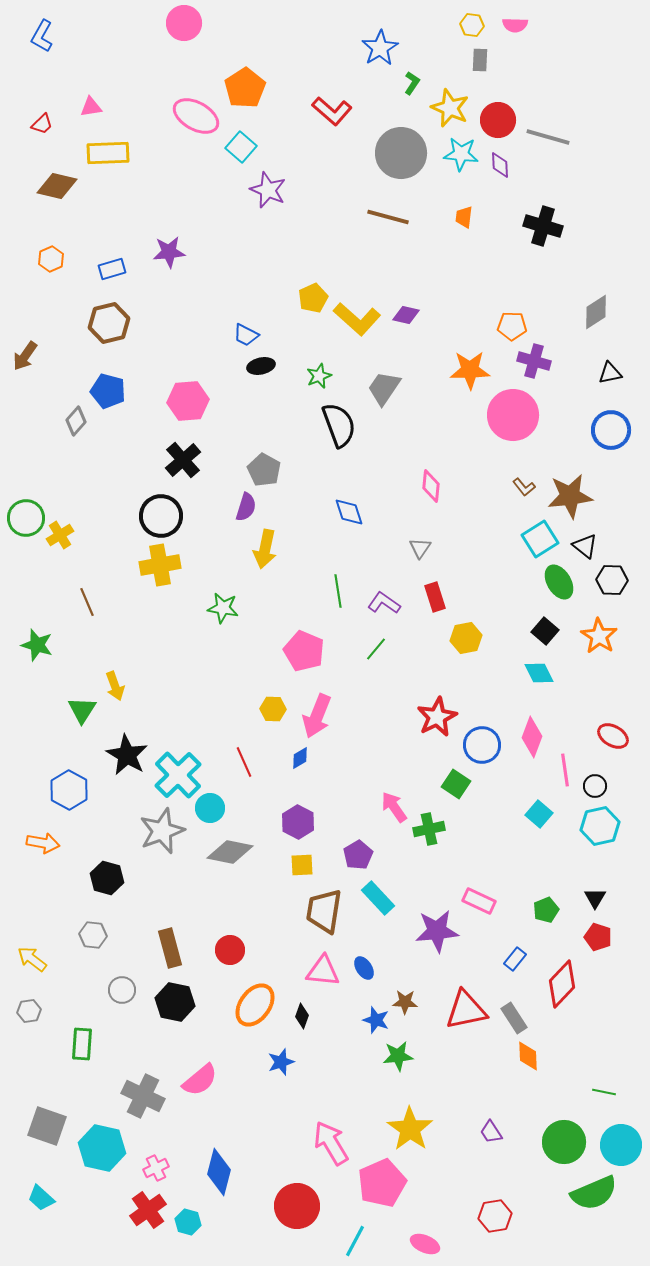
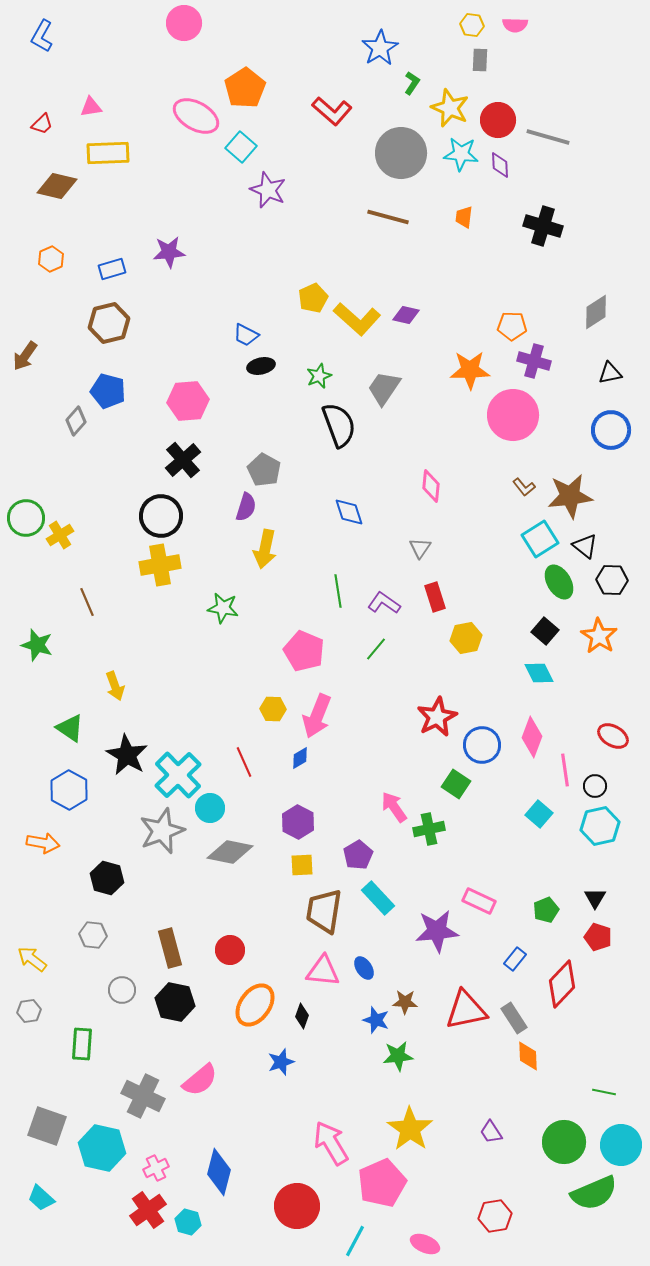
green triangle at (82, 710): moved 12 px left, 18 px down; rotated 28 degrees counterclockwise
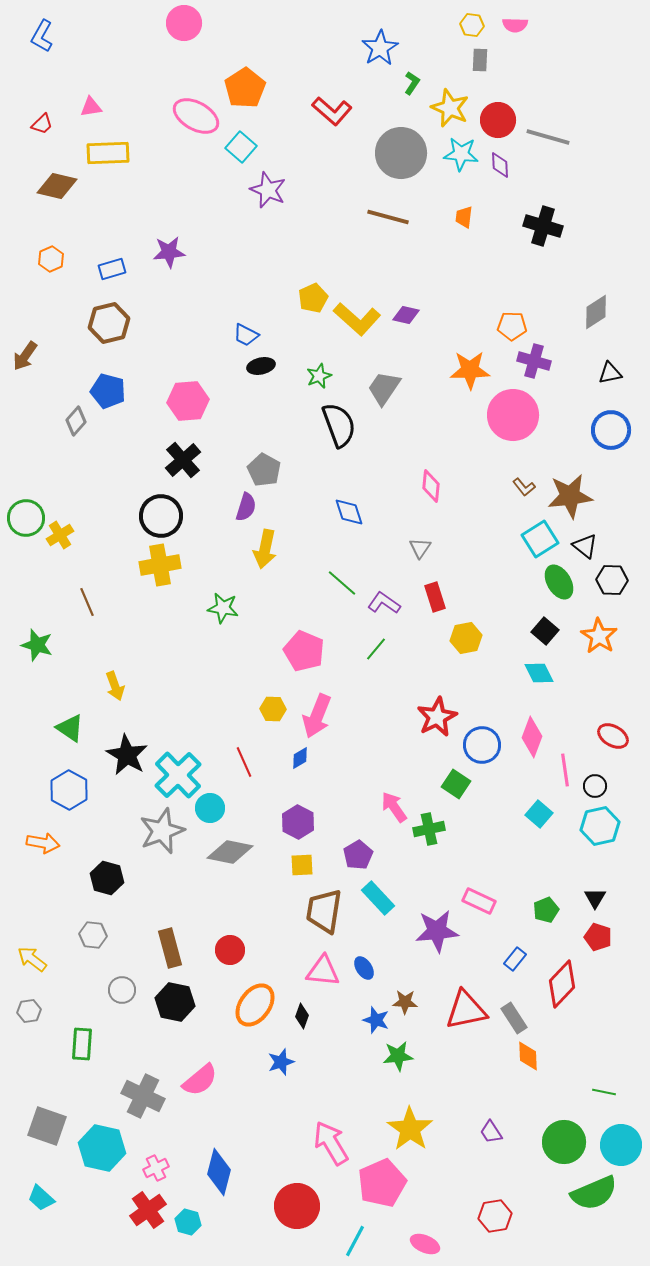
green line at (338, 591): moved 4 px right, 8 px up; rotated 40 degrees counterclockwise
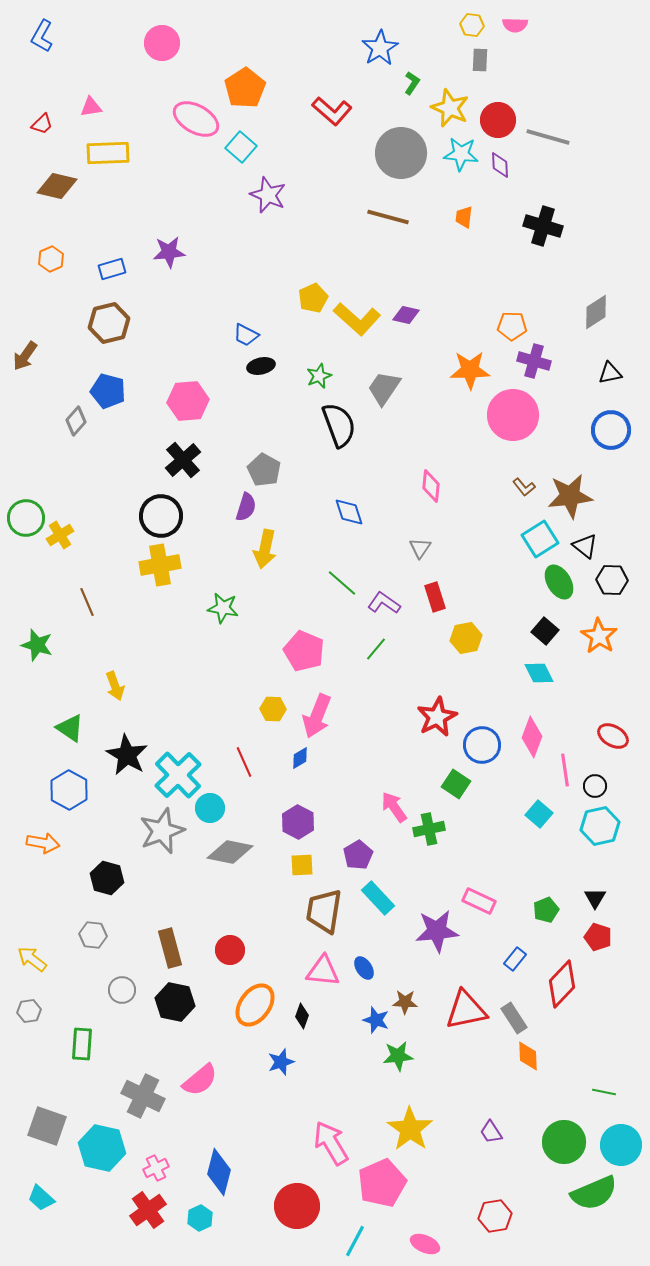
pink circle at (184, 23): moved 22 px left, 20 px down
pink ellipse at (196, 116): moved 3 px down
purple star at (268, 190): moved 5 px down
cyan hexagon at (188, 1222): moved 12 px right, 4 px up; rotated 20 degrees clockwise
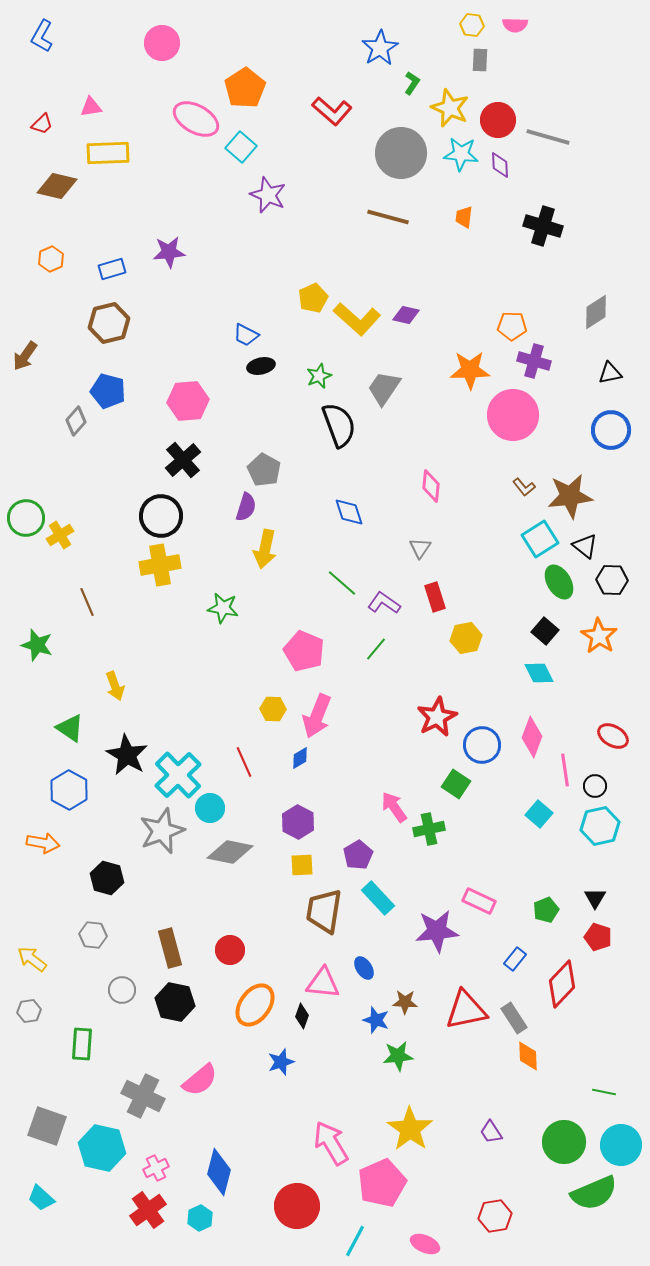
pink triangle at (323, 971): moved 12 px down
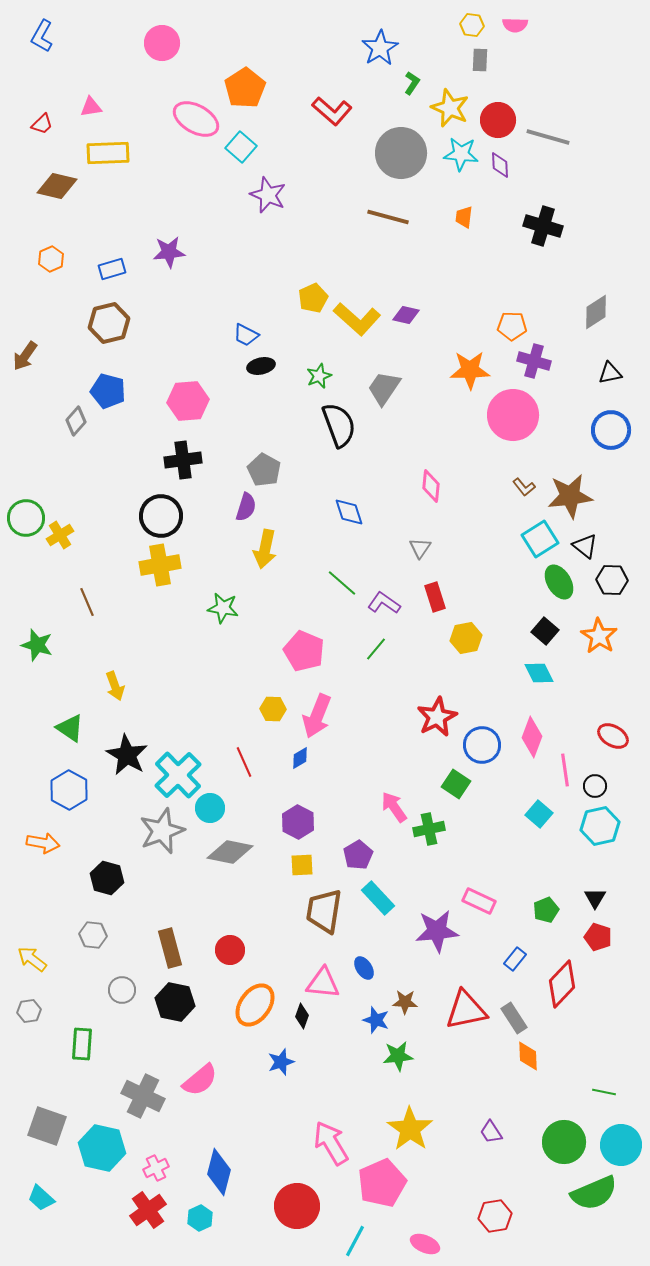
black cross at (183, 460): rotated 33 degrees clockwise
